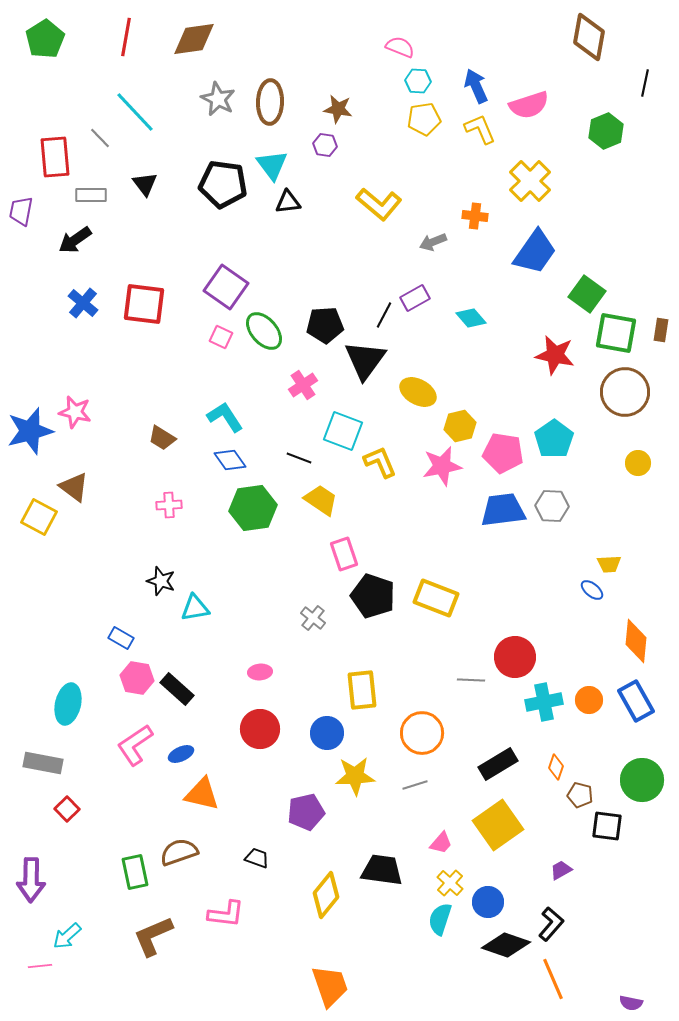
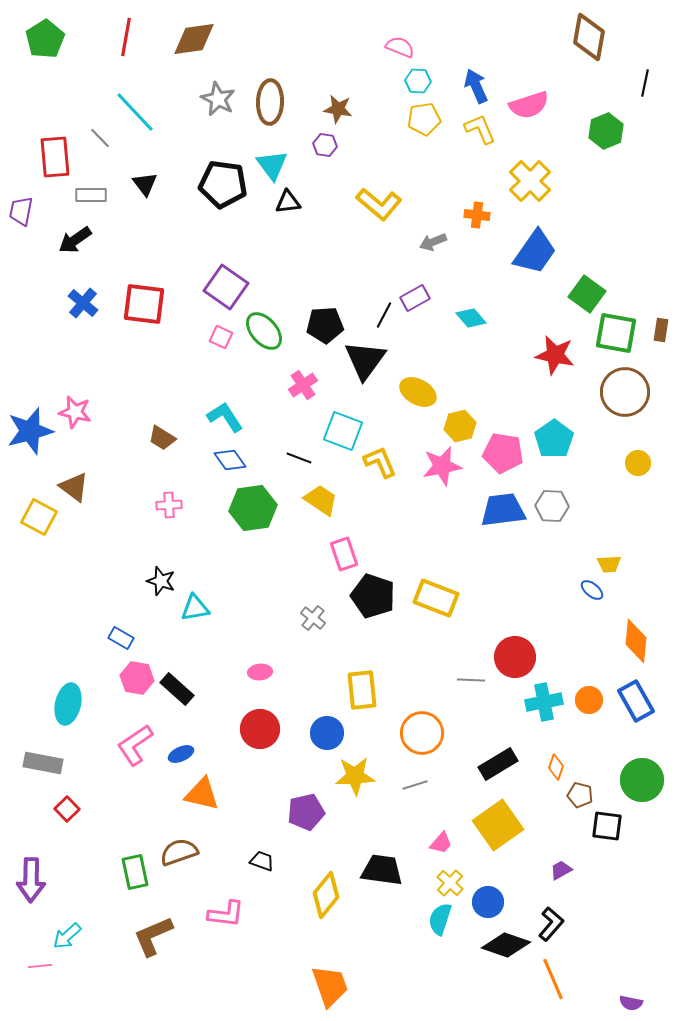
orange cross at (475, 216): moved 2 px right, 1 px up
black trapezoid at (257, 858): moved 5 px right, 3 px down
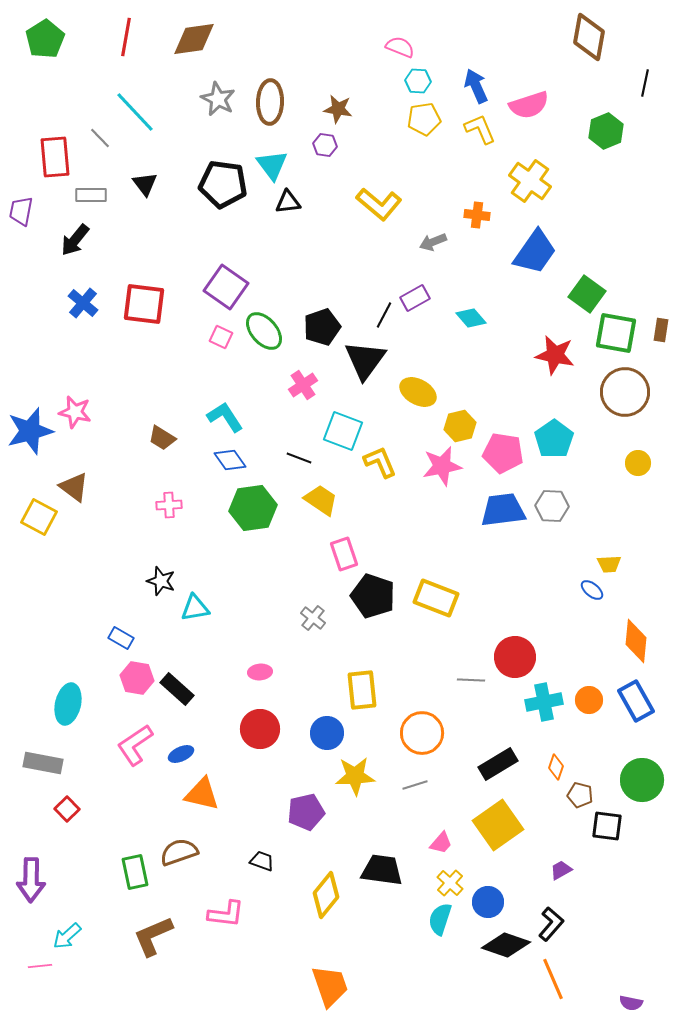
yellow cross at (530, 181): rotated 9 degrees counterclockwise
black arrow at (75, 240): rotated 16 degrees counterclockwise
black pentagon at (325, 325): moved 3 px left, 2 px down; rotated 15 degrees counterclockwise
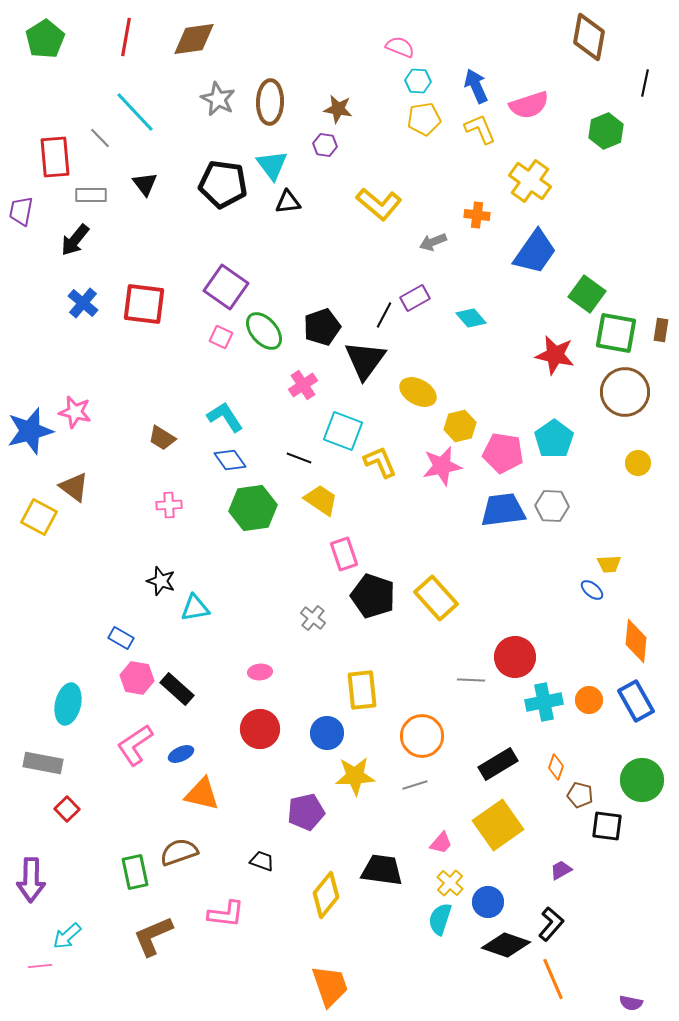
yellow rectangle at (436, 598): rotated 27 degrees clockwise
orange circle at (422, 733): moved 3 px down
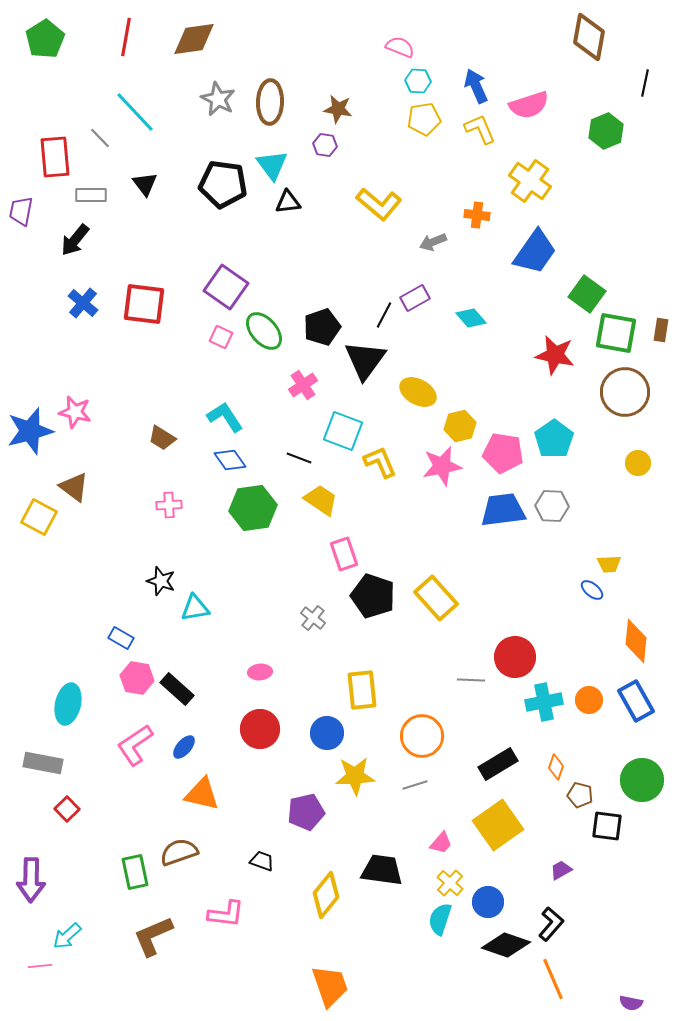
blue ellipse at (181, 754): moved 3 px right, 7 px up; rotated 25 degrees counterclockwise
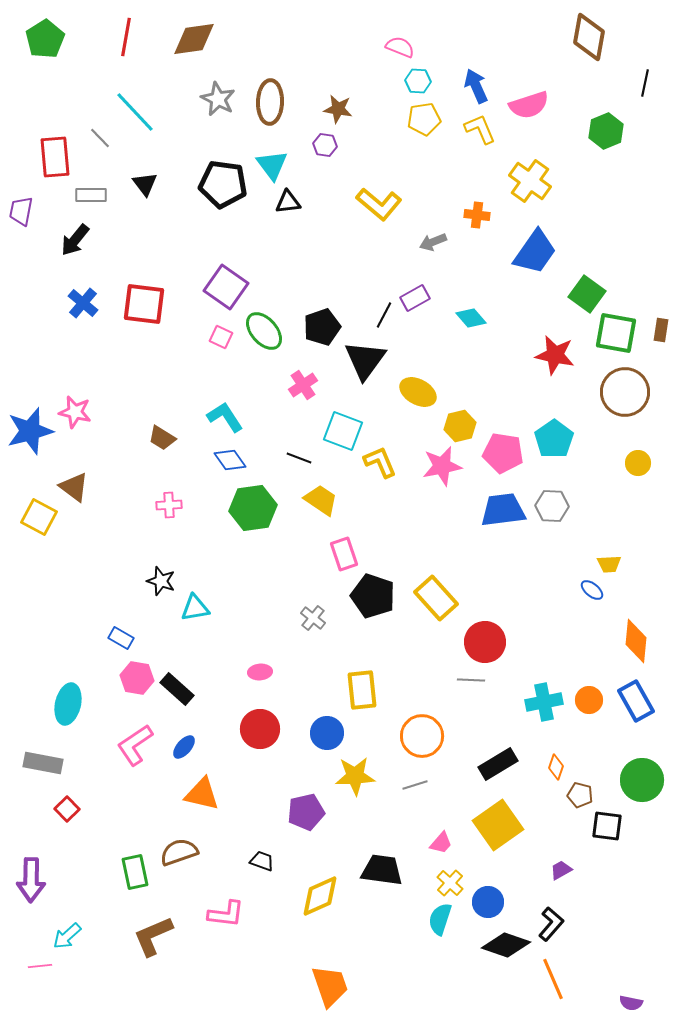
red circle at (515, 657): moved 30 px left, 15 px up
yellow diamond at (326, 895): moved 6 px left, 1 px down; rotated 27 degrees clockwise
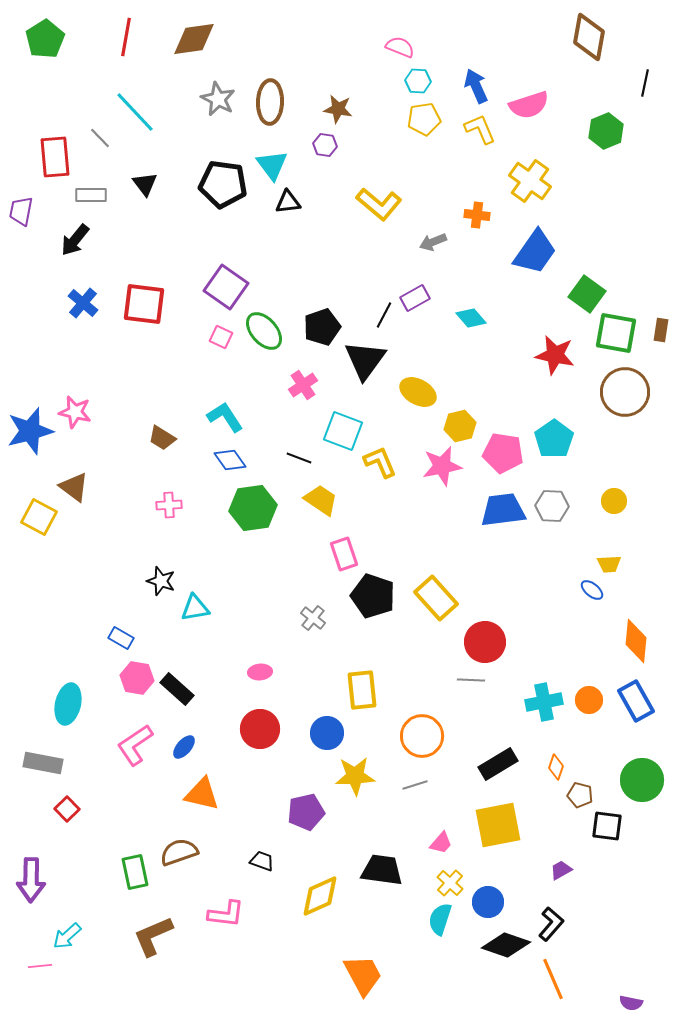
yellow circle at (638, 463): moved 24 px left, 38 px down
yellow square at (498, 825): rotated 24 degrees clockwise
orange trapezoid at (330, 986): moved 33 px right, 11 px up; rotated 9 degrees counterclockwise
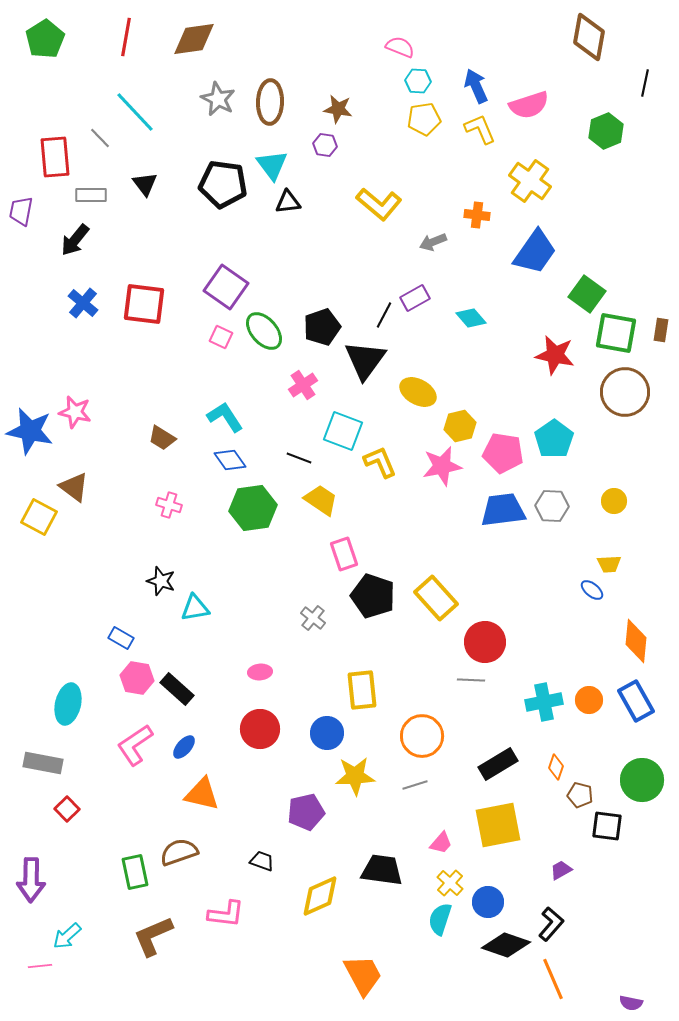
blue star at (30, 431): rotated 27 degrees clockwise
pink cross at (169, 505): rotated 20 degrees clockwise
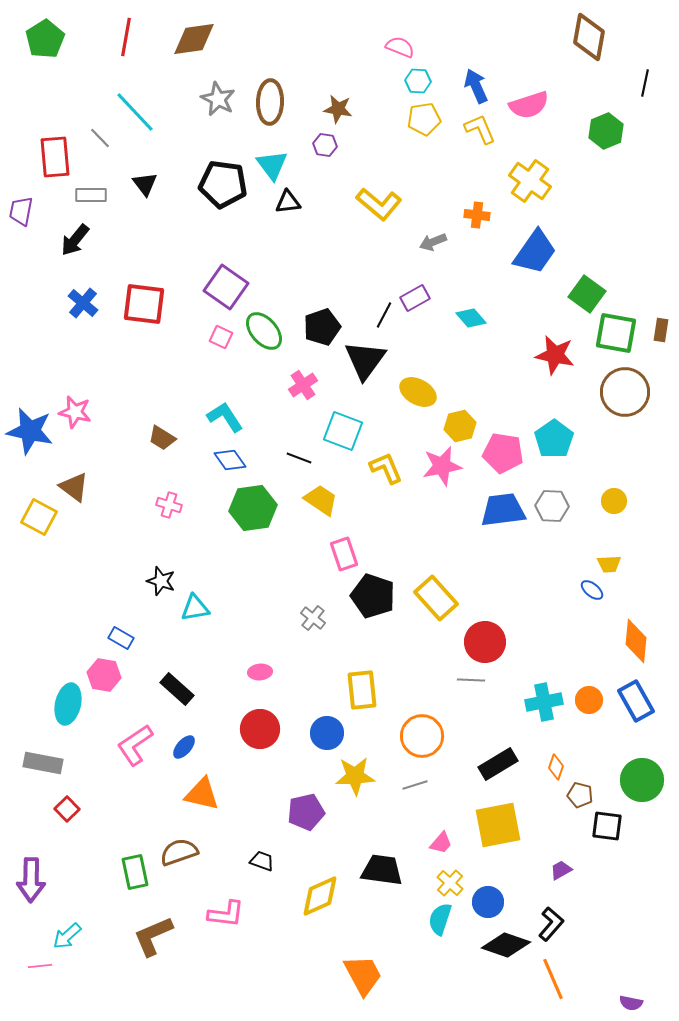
yellow L-shape at (380, 462): moved 6 px right, 6 px down
pink hexagon at (137, 678): moved 33 px left, 3 px up
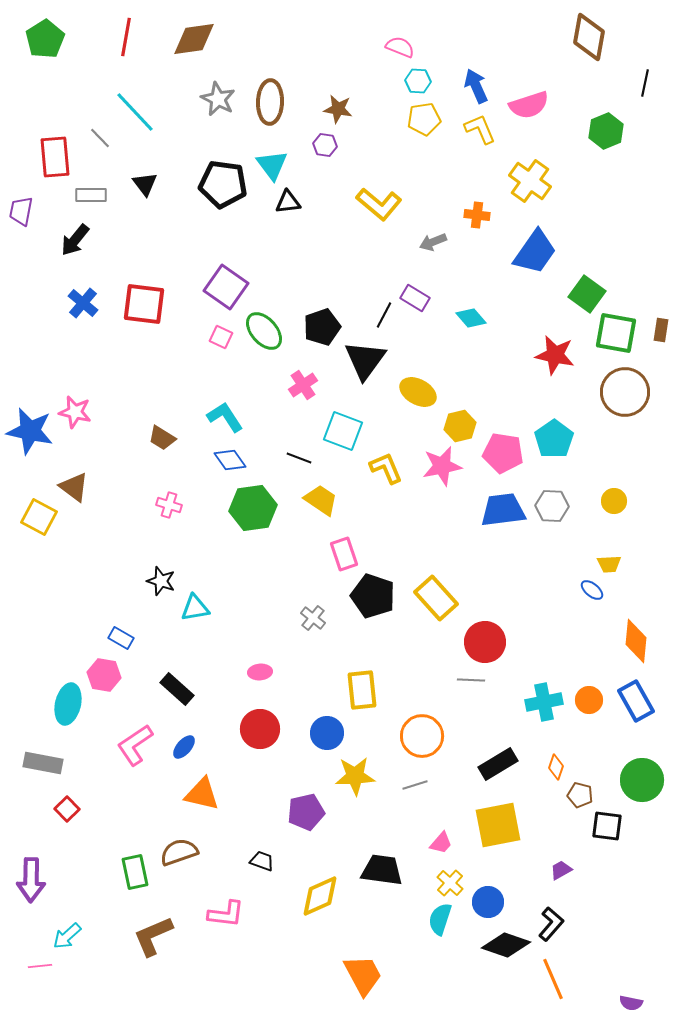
purple rectangle at (415, 298): rotated 60 degrees clockwise
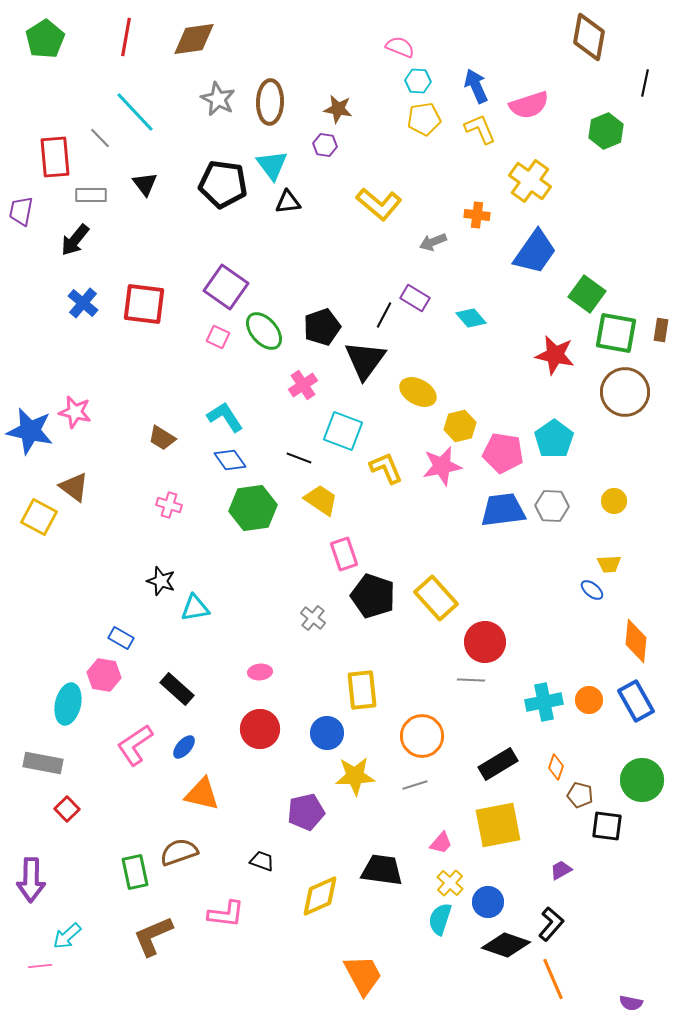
pink square at (221, 337): moved 3 px left
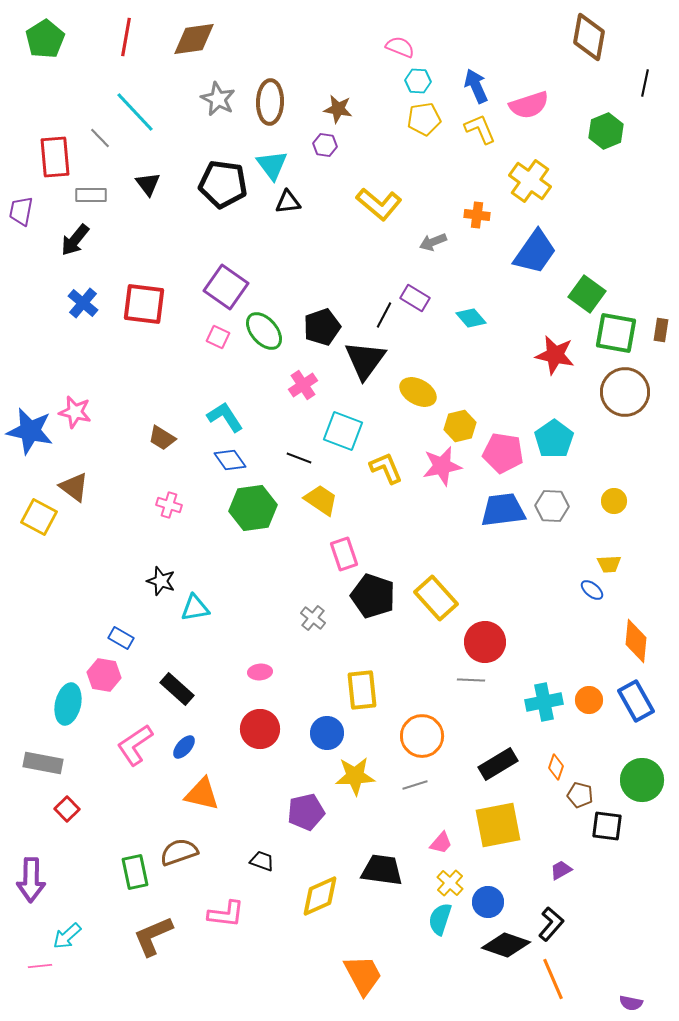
black triangle at (145, 184): moved 3 px right
